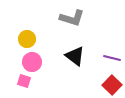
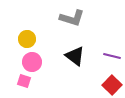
purple line: moved 2 px up
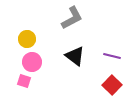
gray L-shape: rotated 45 degrees counterclockwise
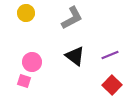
yellow circle: moved 1 px left, 26 px up
purple line: moved 2 px left, 1 px up; rotated 36 degrees counterclockwise
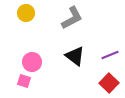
red square: moved 3 px left, 2 px up
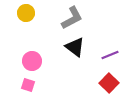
black triangle: moved 9 px up
pink circle: moved 1 px up
pink square: moved 4 px right, 4 px down
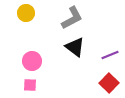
pink square: moved 2 px right; rotated 16 degrees counterclockwise
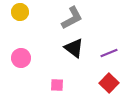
yellow circle: moved 6 px left, 1 px up
black triangle: moved 1 px left, 1 px down
purple line: moved 1 px left, 2 px up
pink circle: moved 11 px left, 3 px up
pink square: moved 27 px right
